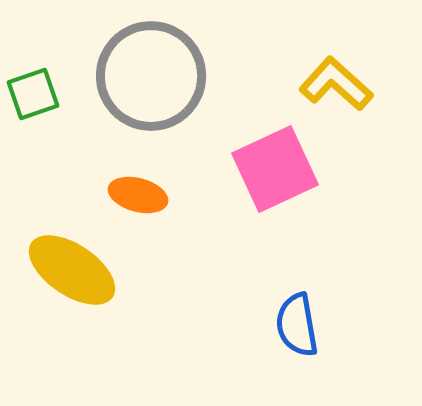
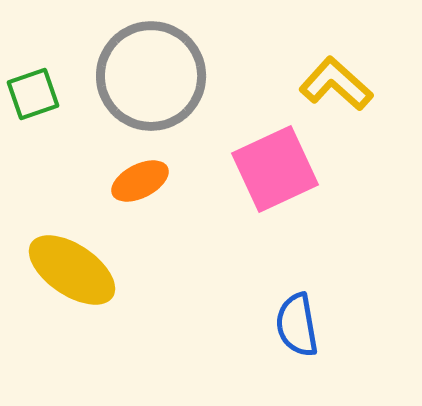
orange ellipse: moved 2 px right, 14 px up; rotated 42 degrees counterclockwise
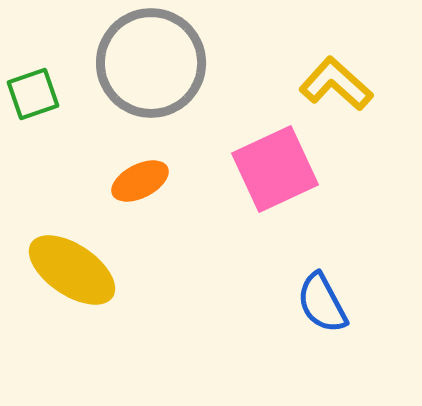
gray circle: moved 13 px up
blue semicircle: moved 25 px right, 22 px up; rotated 18 degrees counterclockwise
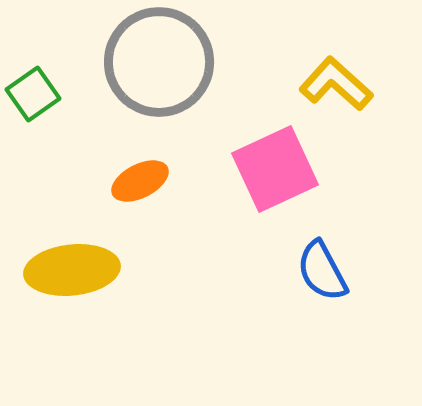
gray circle: moved 8 px right, 1 px up
green square: rotated 16 degrees counterclockwise
yellow ellipse: rotated 40 degrees counterclockwise
blue semicircle: moved 32 px up
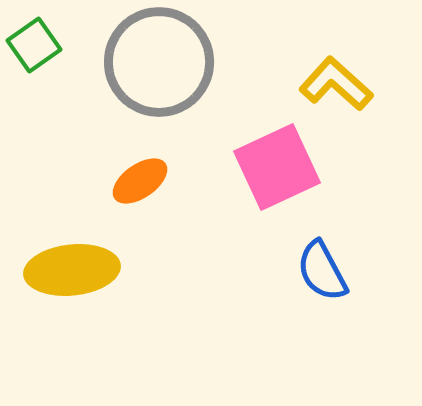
green square: moved 1 px right, 49 px up
pink square: moved 2 px right, 2 px up
orange ellipse: rotated 8 degrees counterclockwise
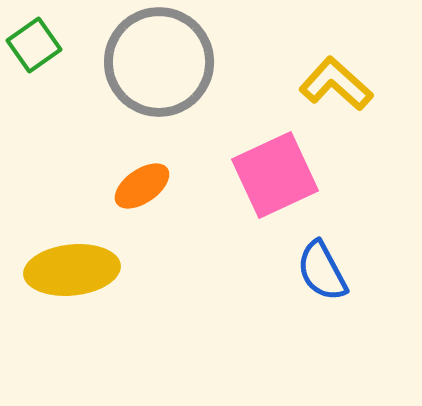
pink square: moved 2 px left, 8 px down
orange ellipse: moved 2 px right, 5 px down
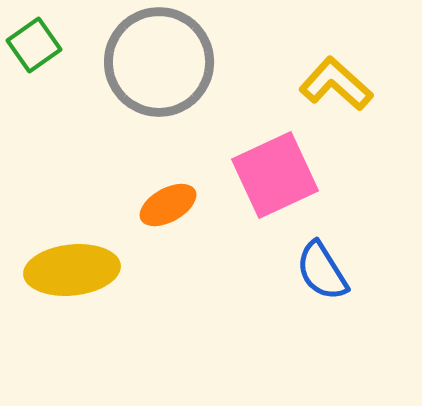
orange ellipse: moved 26 px right, 19 px down; rotated 6 degrees clockwise
blue semicircle: rotated 4 degrees counterclockwise
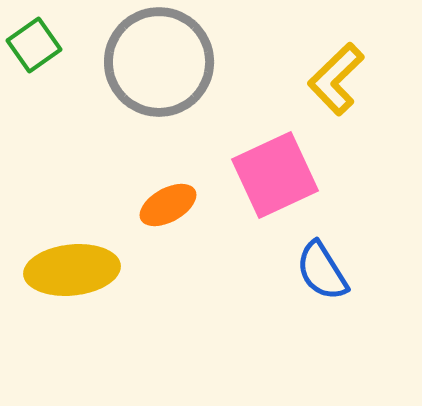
yellow L-shape: moved 5 px up; rotated 86 degrees counterclockwise
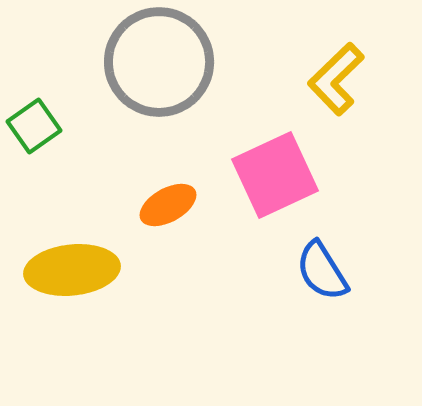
green square: moved 81 px down
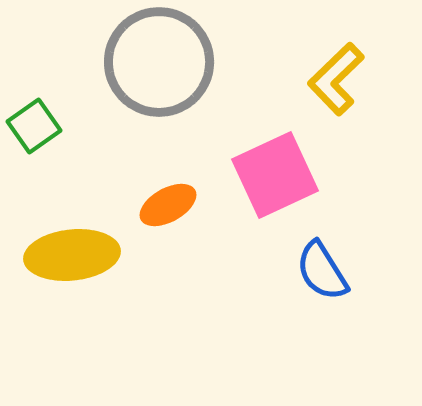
yellow ellipse: moved 15 px up
